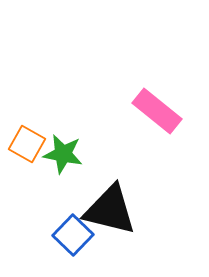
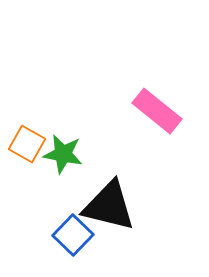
black triangle: moved 1 px left, 4 px up
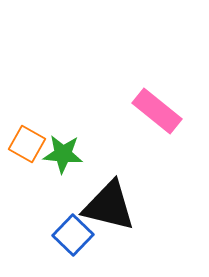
green star: rotated 6 degrees counterclockwise
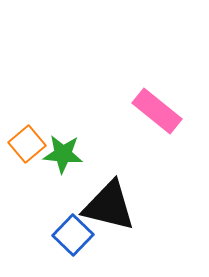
orange square: rotated 21 degrees clockwise
